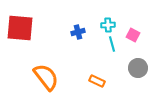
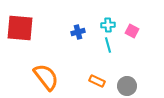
pink square: moved 1 px left, 4 px up
cyan line: moved 4 px left, 1 px down
gray circle: moved 11 px left, 18 px down
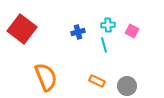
red square: moved 2 px right, 1 px down; rotated 32 degrees clockwise
cyan line: moved 4 px left
orange semicircle: rotated 16 degrees clockwise
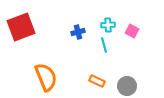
red square: moved 1 px left, 2 px up; rotated 32 degrees clockwise
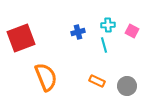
red square: moved 11 px down
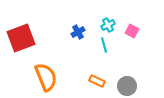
cyan cross: rotated 24 degrees counterclockwise
blue cross: rotated 16 degrees counterclockwise
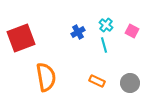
cyan cross: moved 2 px left; rotated 24 degrees counterclockwise
orange semicircle: rotated 12 degrees clockwise
gray circle: moved 3 px right, 3 px up
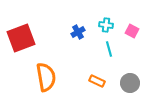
cyan cross: rotated 32 degrees counterclockwise
cyan line: moved 5 px right, 4 px down
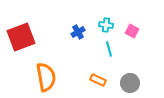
red square: moved 1 px up
orange rectangle: moved 1 px right, 1 px up
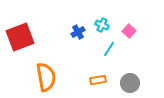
cyan cross: moved 4 px left; rotated 16 degrees clockwise
pink square: moved 3 px left; rotated 16 degrees clockwise
red square: moved 1 px left
cyan line: rotated 49 degrees clockwise
orange rectangle: rotated 35 degrees counterclockwise
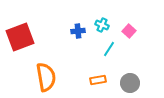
blue cross: moved 1 px up; rotated 24 degrees clockwise
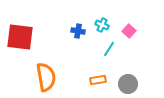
blue cross: rotated 16 degrees clockwise
red square: rotated 28 degrees clockwise
gray circle: moved 2 px left, 1 px down
